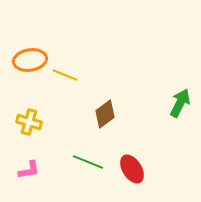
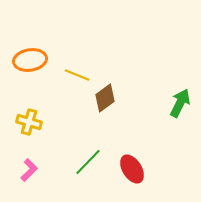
yellow line: moved 12 px right
brown diamond: moved 16 px up
green line: rotated 68 degrees counterclockwise
pink L-shape: rotated 35 degrees counterclockwise
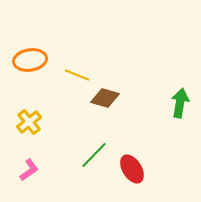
brown diamond: rotated 52 degrees clockwise
green arrow: rotated 16 degrees counterclockwise
yellow cross: rotated 35 degrees clockwise
green line: moved 6 px right, 7 px up
pink L-shape: rotated 10 degrees clockwise
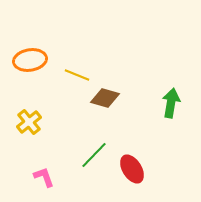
green arrow: moved 9 px left
pink L-shape: moved 15 px right, 7 px down; rotated 75 degrees counterclockwise
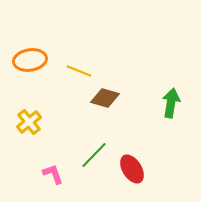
yellow line: moved 2 px right, 4 px up
pink L-shape: moved 9 px right, 3 px up
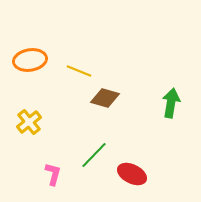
red ellipse: moved 5 px down; rotated 32 degrees counterclockwise
pink L-shape: rotated 35 degrees clockwise
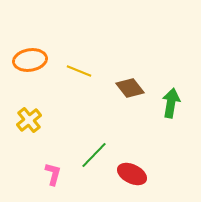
brown diamond: moved 25 px right, 10 px up; rotated 36 degrees clockwise
yellow cross: moved 2 px up
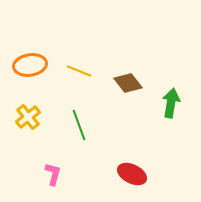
orange ellipse: moved 5 px down
brown diamond: moved 2 px left, 5 px up
yellow cross: moved 1 px left, 3 px up
green line: moved 15 px left, 30 px up; rotated 64 degrees counterclockwise
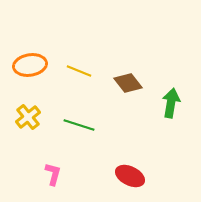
green line: rotated 52 degrees counterclockwise
red ellipse: moved 2 px left, 2 px down
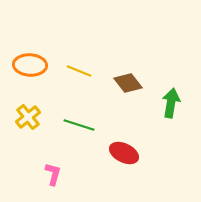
orange ellipse: rotated 12 degrees clockwise
red ellipse: moved 6 px left, 23 px up
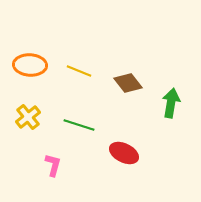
pink L-shape: moved 9 px up
